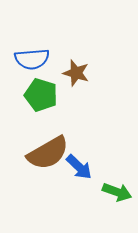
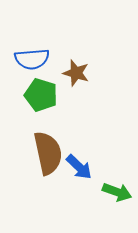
brown semicircle: rotated 72 degrees counterclockwise
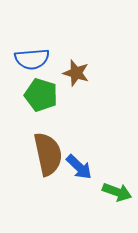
brown semicircle: moved 1 px down
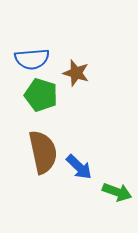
brown semicircle: moved 5 px left, 2 px up
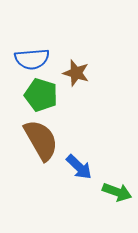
brown semicircle: moved 2 px left, 12 px up; rotated 18 degrees counterclockwise
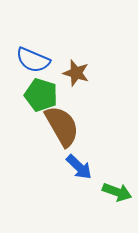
blue semicircle: moved 1 px right, 1 px down; rotated 28 degrees clockwise
brown semicircle: moved 21 px right, 14 px up
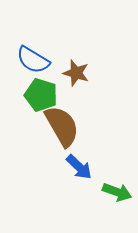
blue semicircle: rotated 8 degrees clockwise
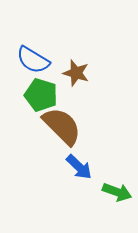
brown semicircle: rotated 15 degrees counterclockwise
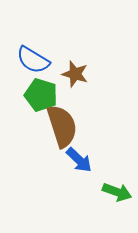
brown star: moved 1 px left, 1 px down
brown semicircle: rotated 27 degrees clockwise
blue arrow: moved 7 px up
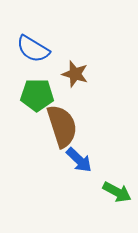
blue semicircle: moved 11 px up
green pentagon: moved 4 px left; rotated 16 degrees counterclockwise
green arrow: rotated 8 degrees clockwise
